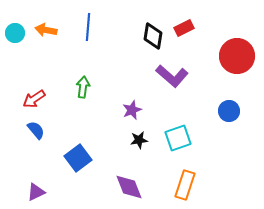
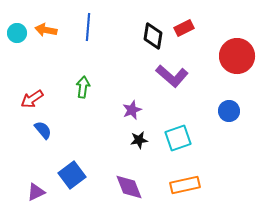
cyan circle: moved 2 px right
red arrow: moved 2 px left
blue semicircle: moved 7 px right
blue square: moved 6 px left, 17 px down
orange rectangle: rotated 60 degrees clockwise
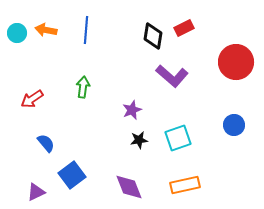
blue line: moved 2 px left, 3 px down
red circle: moved 1 px left, 6 px down
blue circle: moved 5 px right, 14 px down
blue semicircle: moved 3 px right, 13 px down
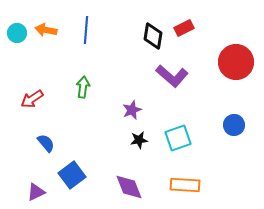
orange rectangle: rotated 16 degrees clockwise
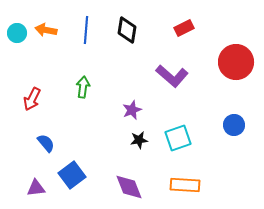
black diamond: moved 26 px left, 6 px up
red arrow: rotated 30 degrees counterclockwise
purple triangle: moved 4 px up; rotated 18 degrees clockwise
